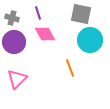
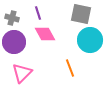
pink triangle: moved 5 px right, 6 px up
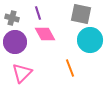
purple circle: moved 1 px right
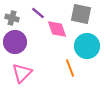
purple line: rotated 32 degrees counterclockwise
pink diamond: moved 12 px right, 5 px up; rotated 10 degrees clockwise
cyan circle: moved 3 px left, 6 px down
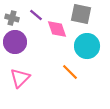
purple line: moved 2 px left, 2 px down
orange line: moved 4 px down; rotated 24 degrees counterclockwise
pink triangle: moved 2 px left, 5 px down
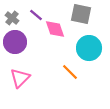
gray cross: rotated 24 degrees clockwise
pink diamond: moved 2 px left
cyan circle: moved 2 px right, 2 px down
